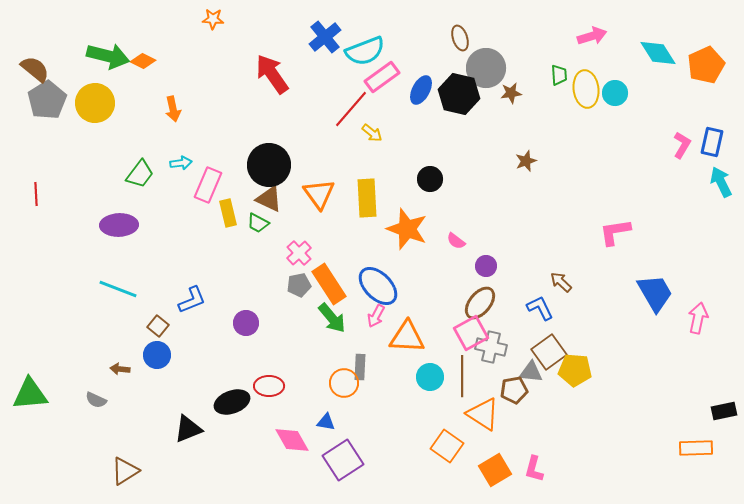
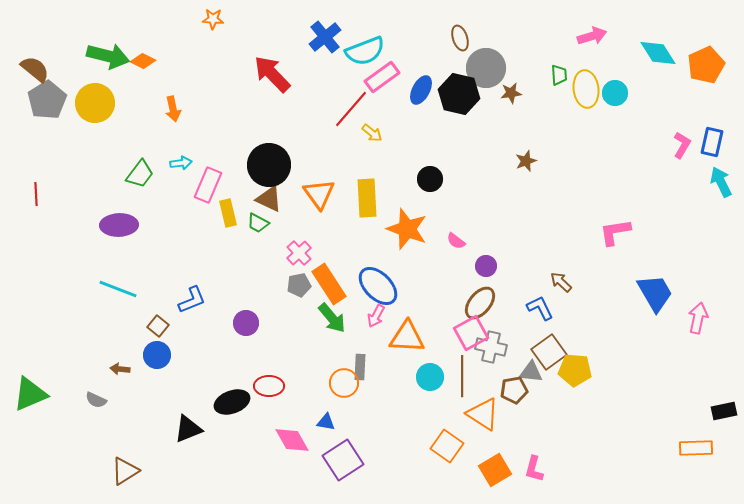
red arrow at (272, 74): rotated 9 degrees counterclockwise
green triangle at (30, 394): rotated 18 degrees counterclockwise
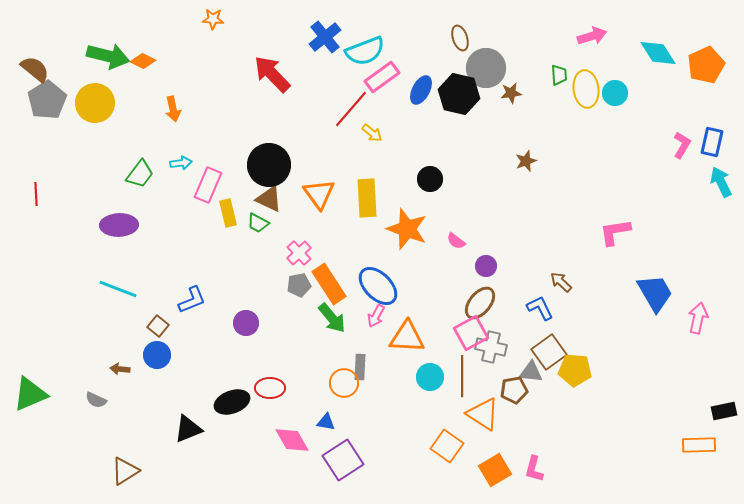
red ellipse at (269, 386): moved 1 px right, 2 px down
orange rectangle at (696, 448): moved 3 px right, 3 px up
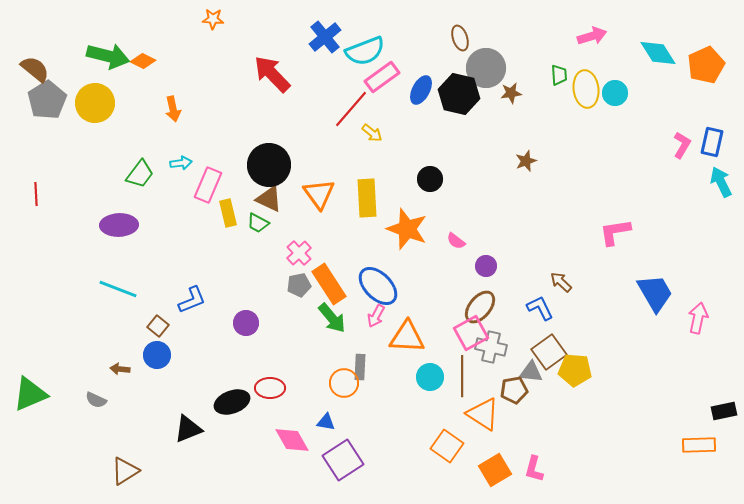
brown ellipse at (480, 303): moved 4 px down
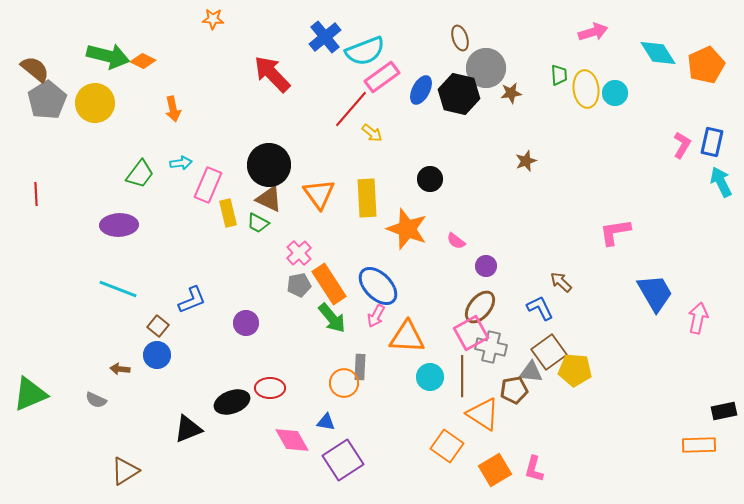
pink arrow at (592, 36): moved 1 px right, 4 px up
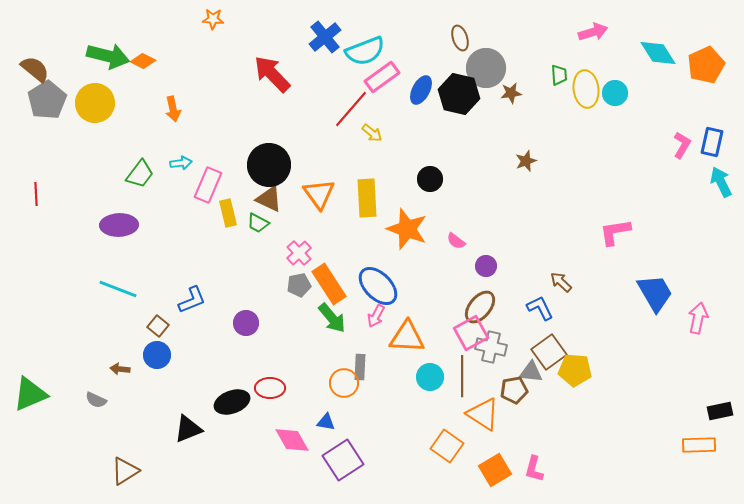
black rectangle at (724, 411): moved 4 px left
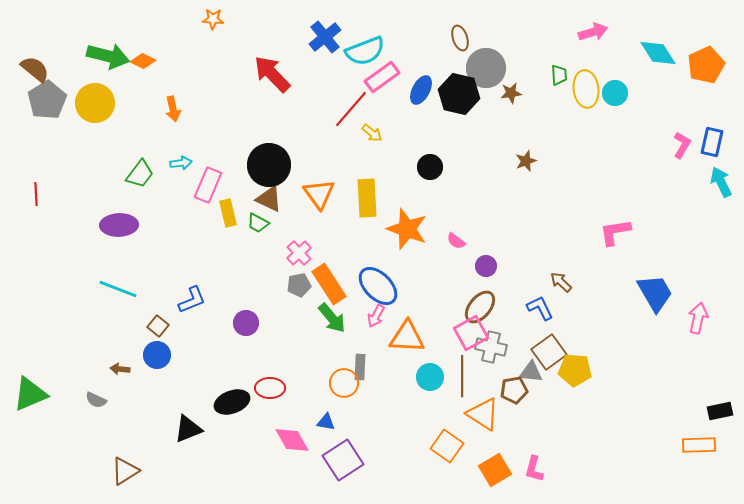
black circle at (430, 179): moved 12 px up
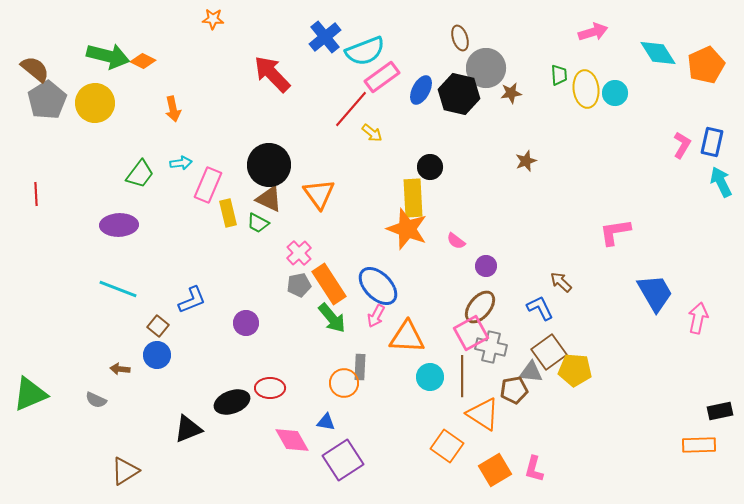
yellow rectangle at (367, 198): moved 46 px right
